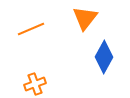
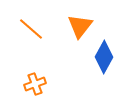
orange triangle: moved 5 px left, 8 px down
orange line: rotated 64 degrees clockwise
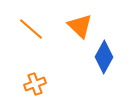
orange triangle: rotated 24 degrees counterclockwise
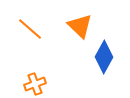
orange line: moved 1 px left
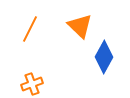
orange line: rotated 76 degrees clockwise
orange cross: moved 3 px left
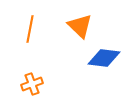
orange line: rotated 16 degrees counterclockwise
blue diamond: moved 1 px down; rotated 68 degrees clockwise
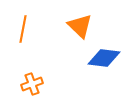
orange line: moved 7 px left
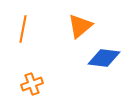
orange triangle: rotated 36 degrees clockwise
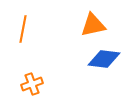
orange triangle: moved 13 px right, 1 px up; rotated 28 degrees clockwise
blue diamond: moved 1 px down
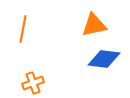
orange triangle: moved 1 px right
orange cross: moved 1 px right, 1 px up
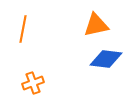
orange triangle: moved 2 px right
blue diamond: moved 2 px right
